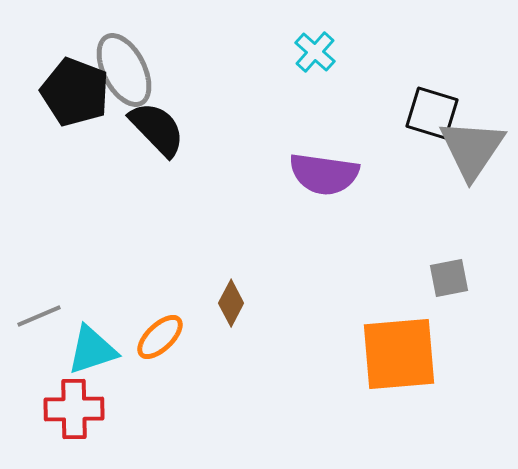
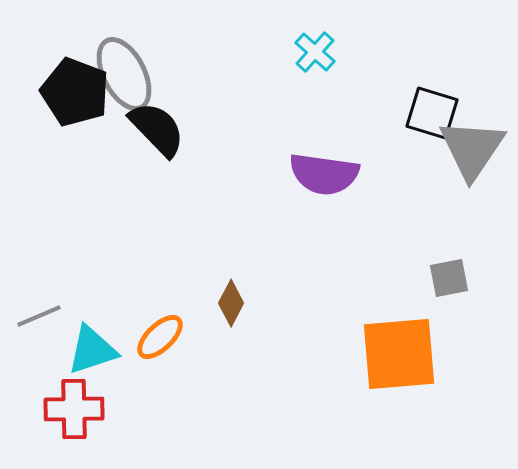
gray ellipse: moved 4 px down
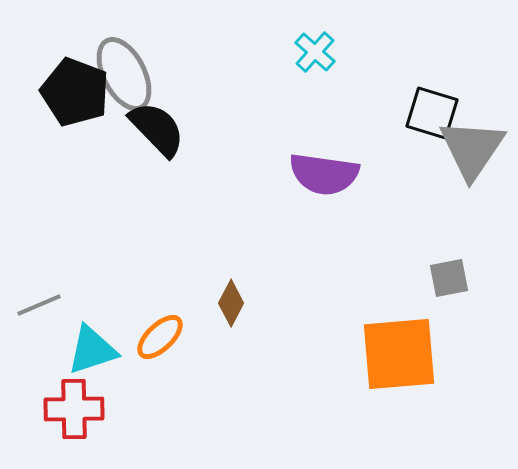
gray line: moved 11 px up
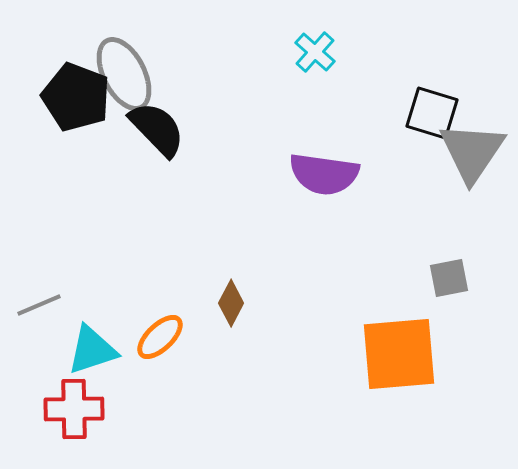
black pentagon: moved 1 px right, 5 px down
gray triangle: moved 3 px down
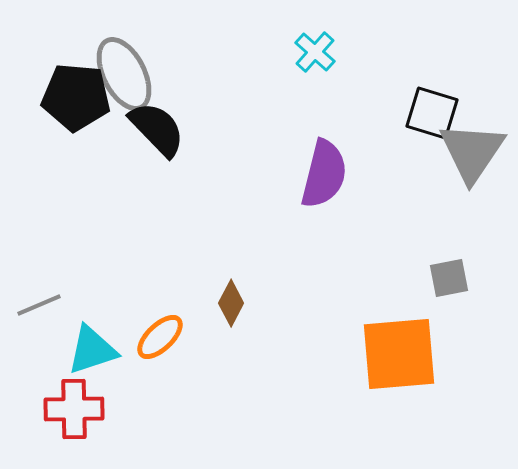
black pentagon: rotated 16 degrees counterclockwise
purple semicircle: rotated 84 degrees counterclockwise
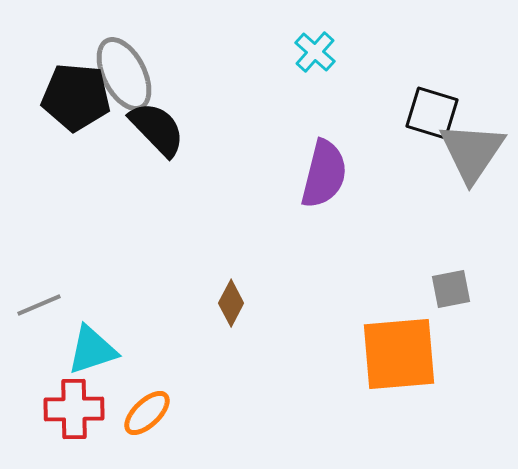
gray square: moved 2 px right, 11 px down
orange ellipse: moved 13 px left, 76 px down
